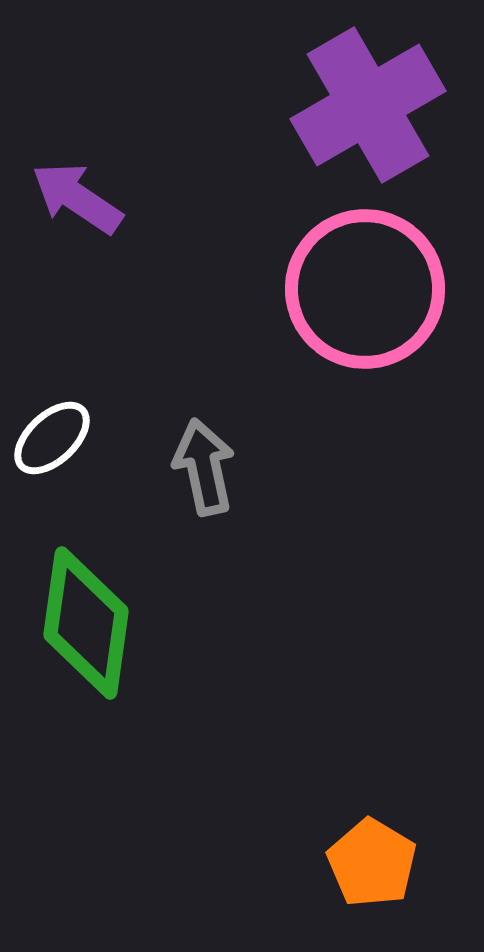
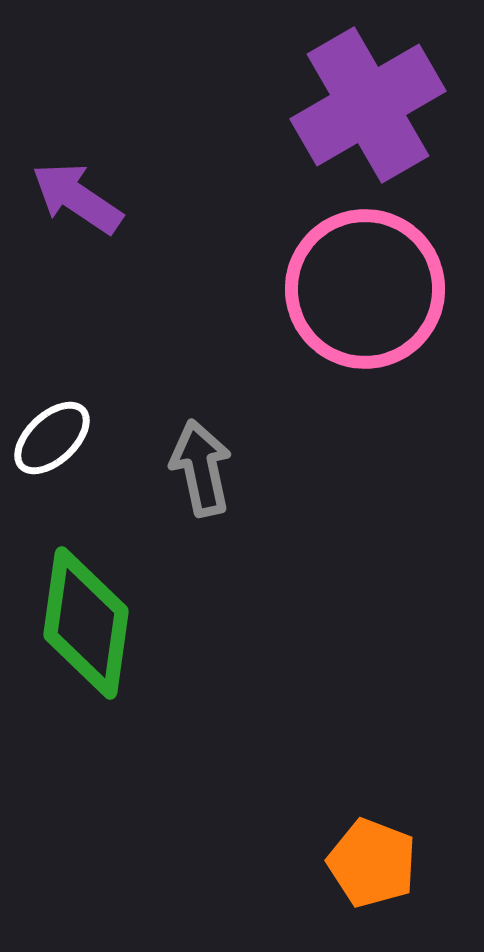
gray arrow: moved 3 px left, 1 px down
orange pentagon: rotated 10 degrees counterclockwise
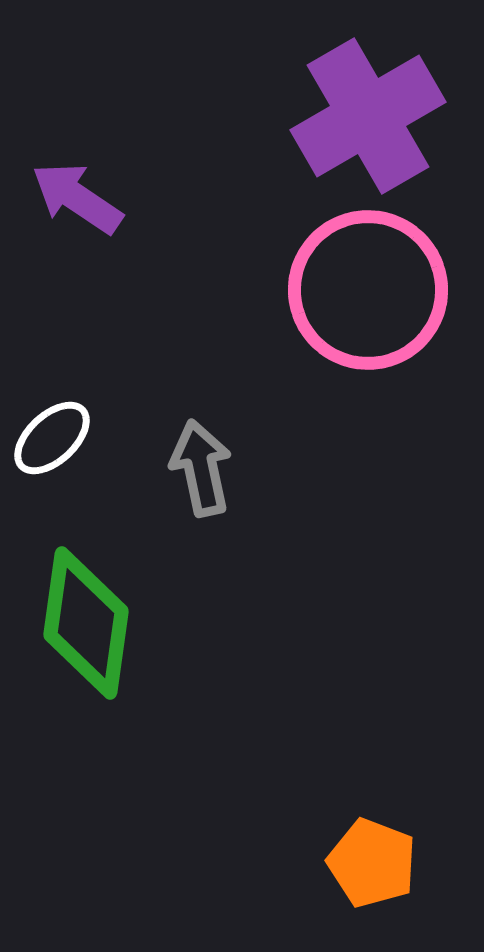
purple cross: moved 11 px down
pink circle: moved 3 px right, 1 px down
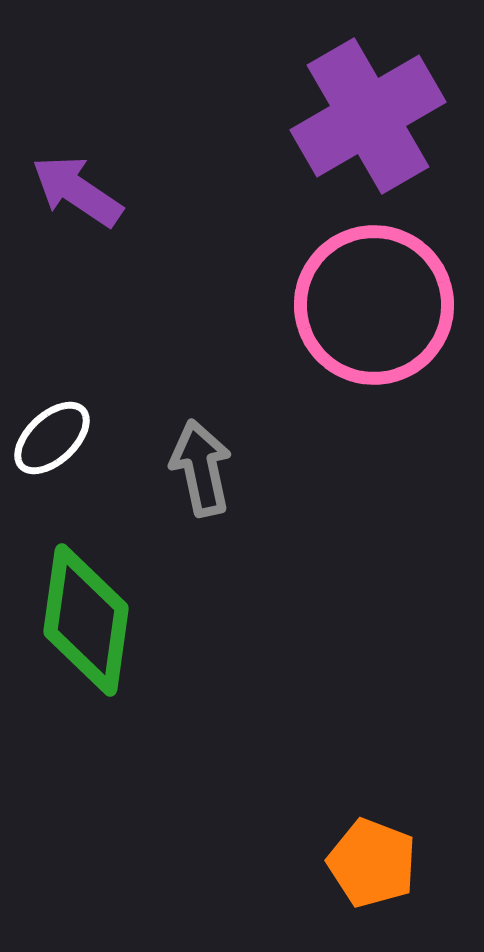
purple arrow: moved 7 px up
pink circle: moved 6 px right, 15 px down
green diamond: moved 3 px up
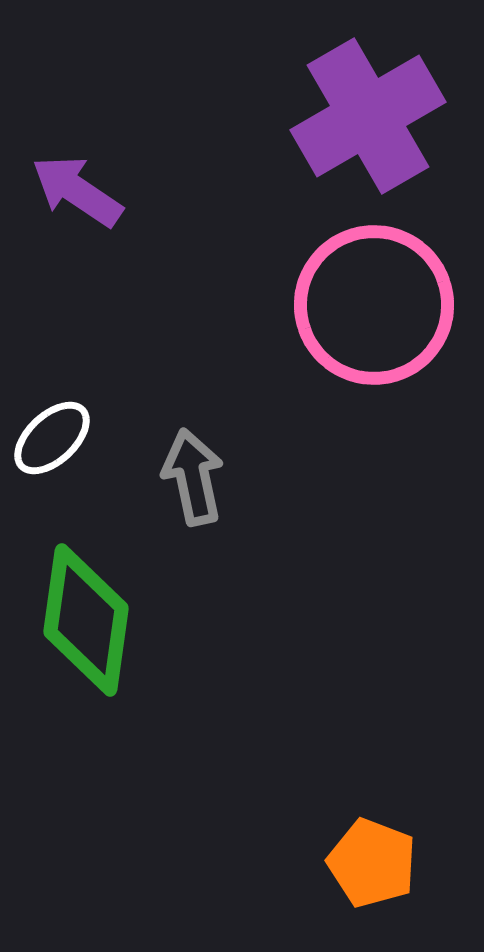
gray arrow: moved 8 px left, 9 px down
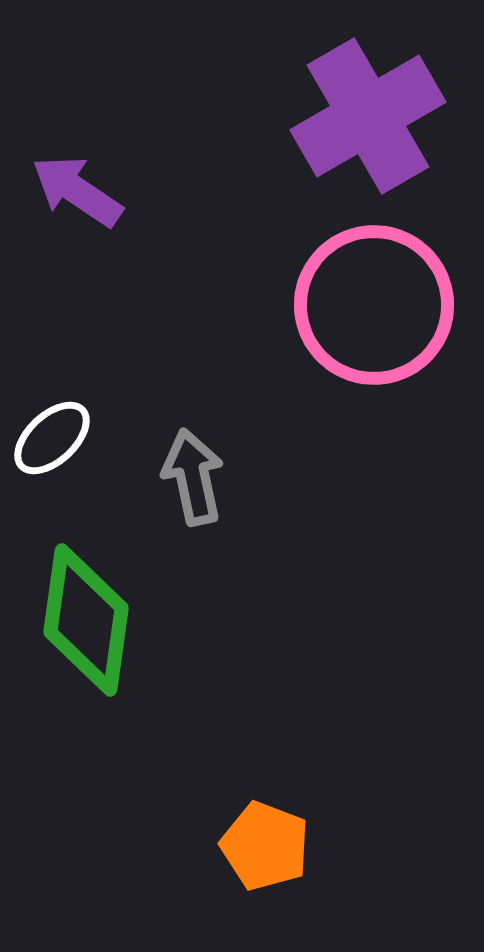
orange pentagon: moved 107 px left, 17 px up
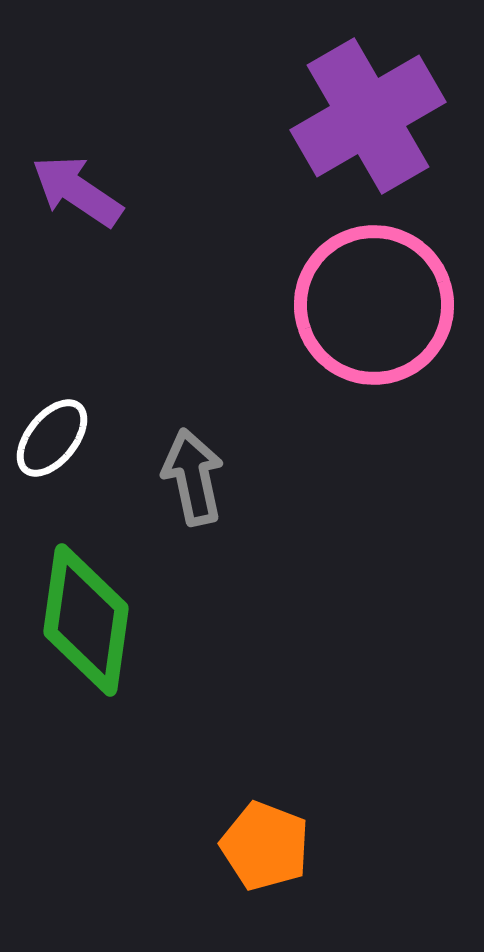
white ellipse: rotated 8 degrees counterclockwise
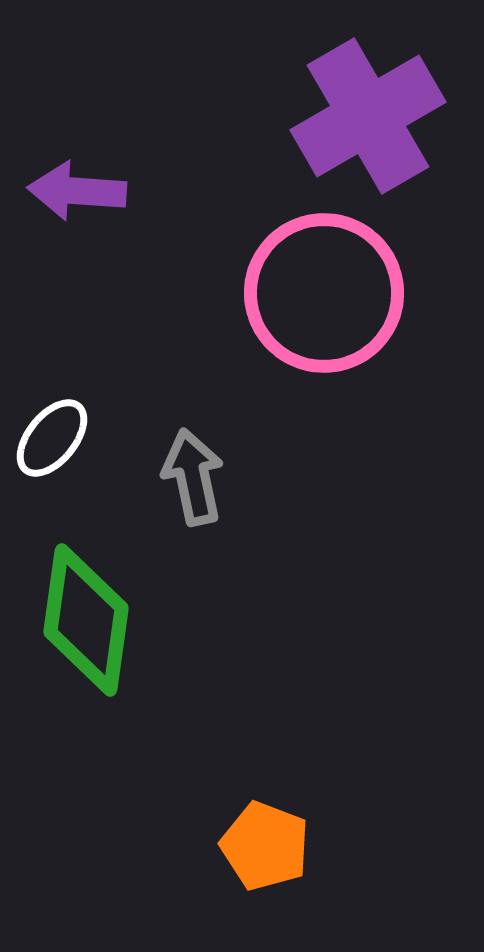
purple arrow: rotated 30 degrees counterclockwise
pink circle: moved 50 px left, 12 px up
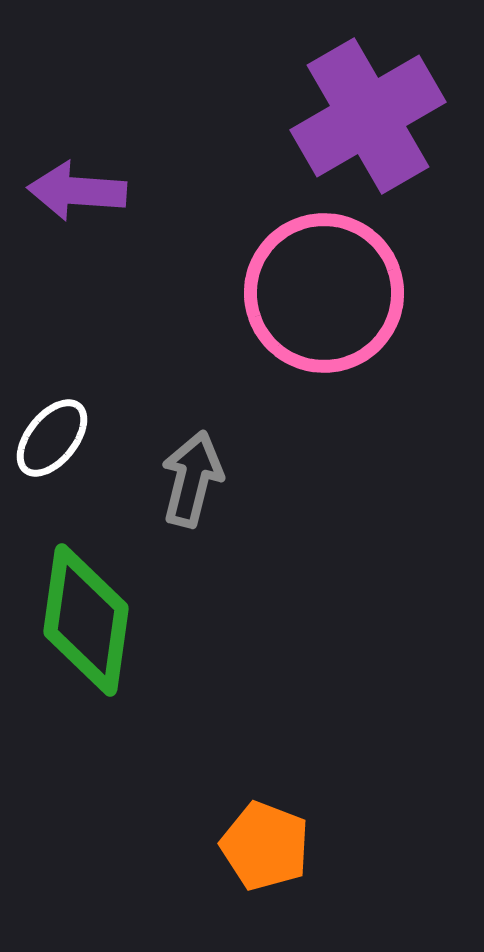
gray arrow: moved 1 px left, 2 px down; rotated 26 degrees clockwise
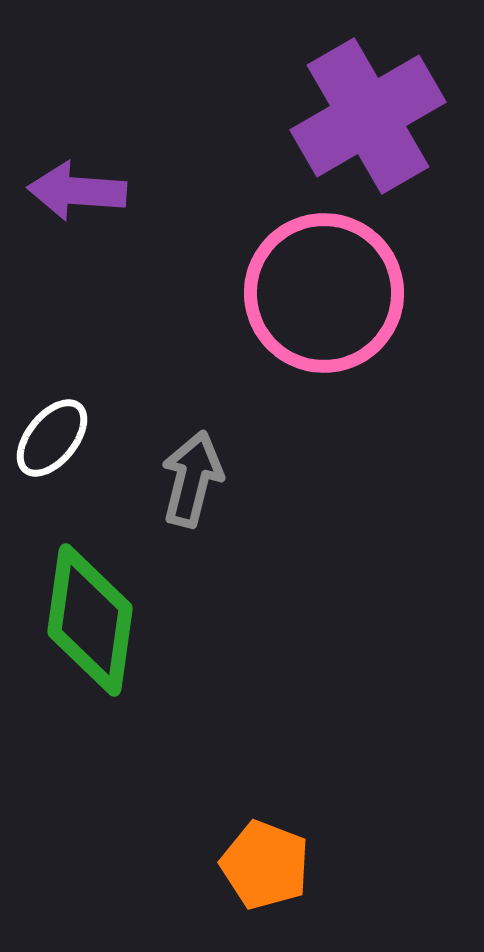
green diamond: moved 4 px right
orange pentagon: moved 19 px down
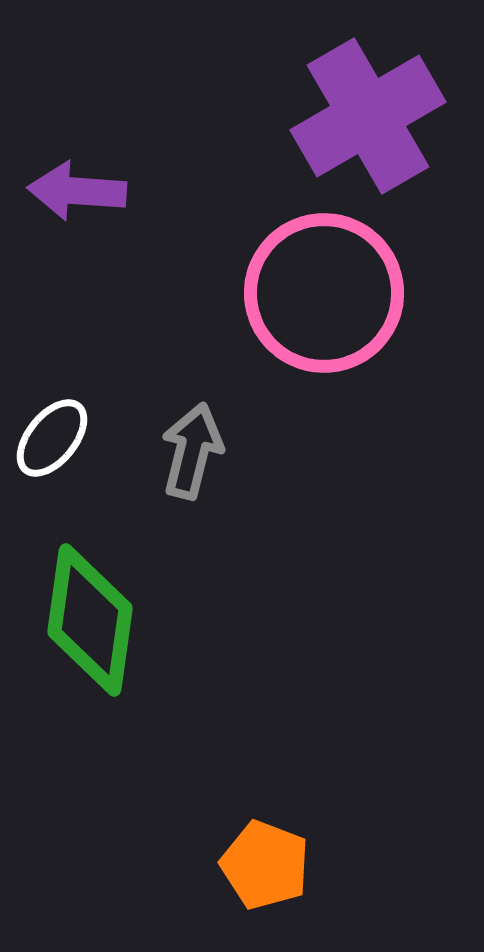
gray arrow: moved 28 px up
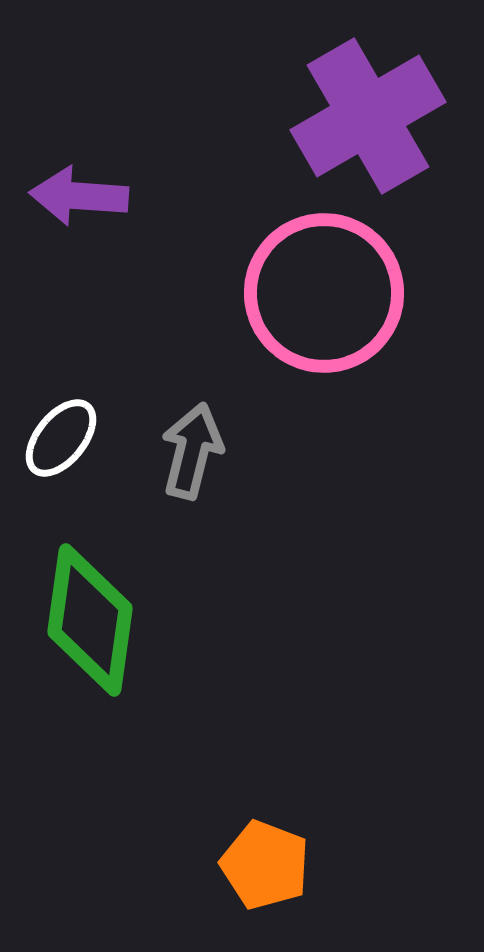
purple arrow: moved 2 px right, 5 px down
white ellipse: moved 9 px right
